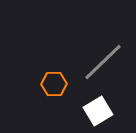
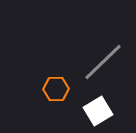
orange hexagon: moved 2 px right, 5 px down
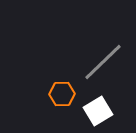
orange hexagon: moved 6 px right, 5 px down
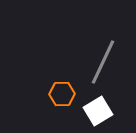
gray line: rotated 21 degrees counterclockwise
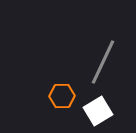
orange hexagon: moved 2 px down
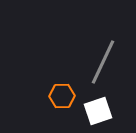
white square: rotated 12 degrees clockwise
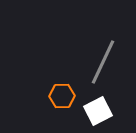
white square: rotated 8 degrees counterclockwise
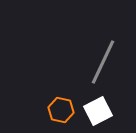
orange hexagon: moved 1 px left, 14 px down; rotated 15 degrees clockwise
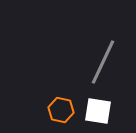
white square: rotated 36 degrees clockwise
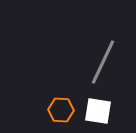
orange hexagon: rotated 10 degrees counterclockwise
